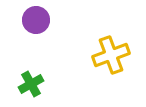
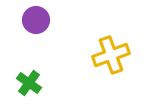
green cross: moved 2 px left, 1 px up; rotated 25 degrees counterclockwise
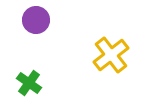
yellow cross: rotated 18 degrees counterclockwise
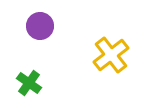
purple circle: moved 4 px right, 6 px down
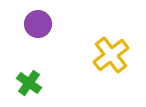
purple circle: moved 2 px left, 2 px up
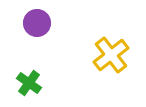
purple circle: moved 1 px left, 1 px up
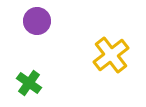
purple circle: moved 2 px up
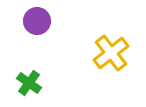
yellow cross: moved 2 px up
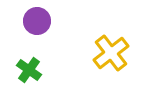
green cross: moved 13 px up
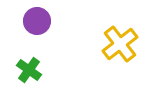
yellow cross: moved 9 px right, 9 px up
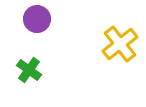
purple circle: moved 2 px up
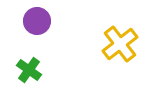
purple circle: moved 2 px down
